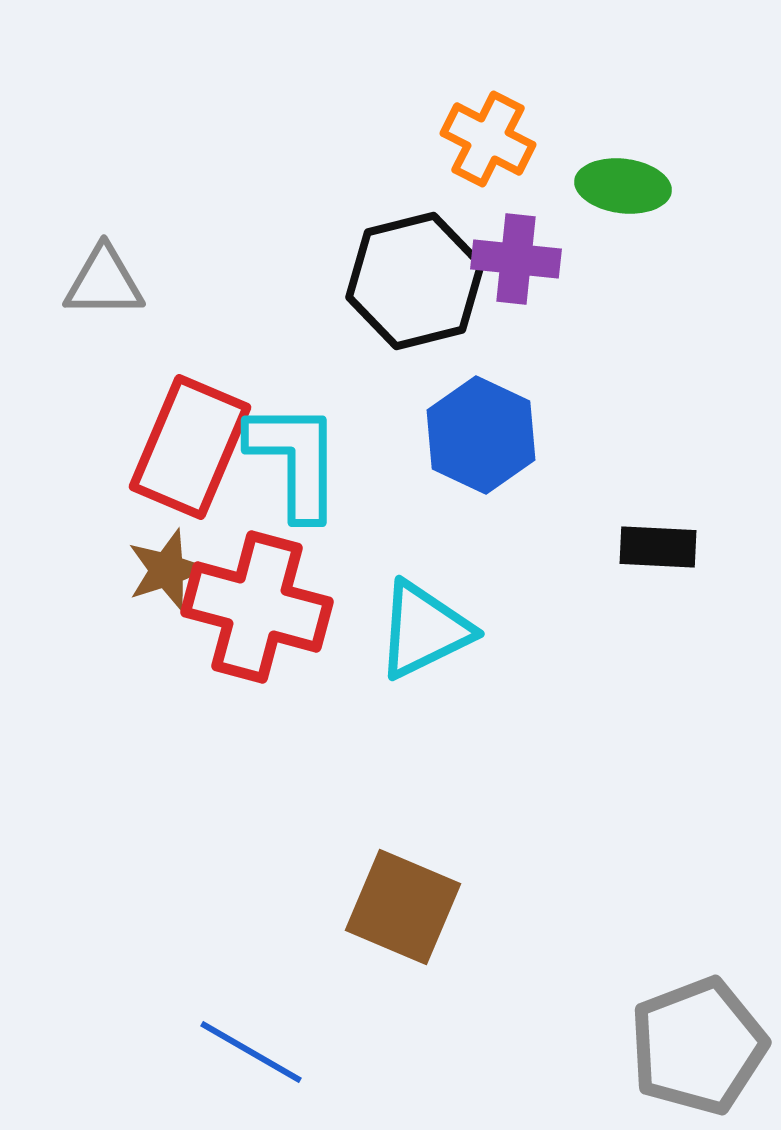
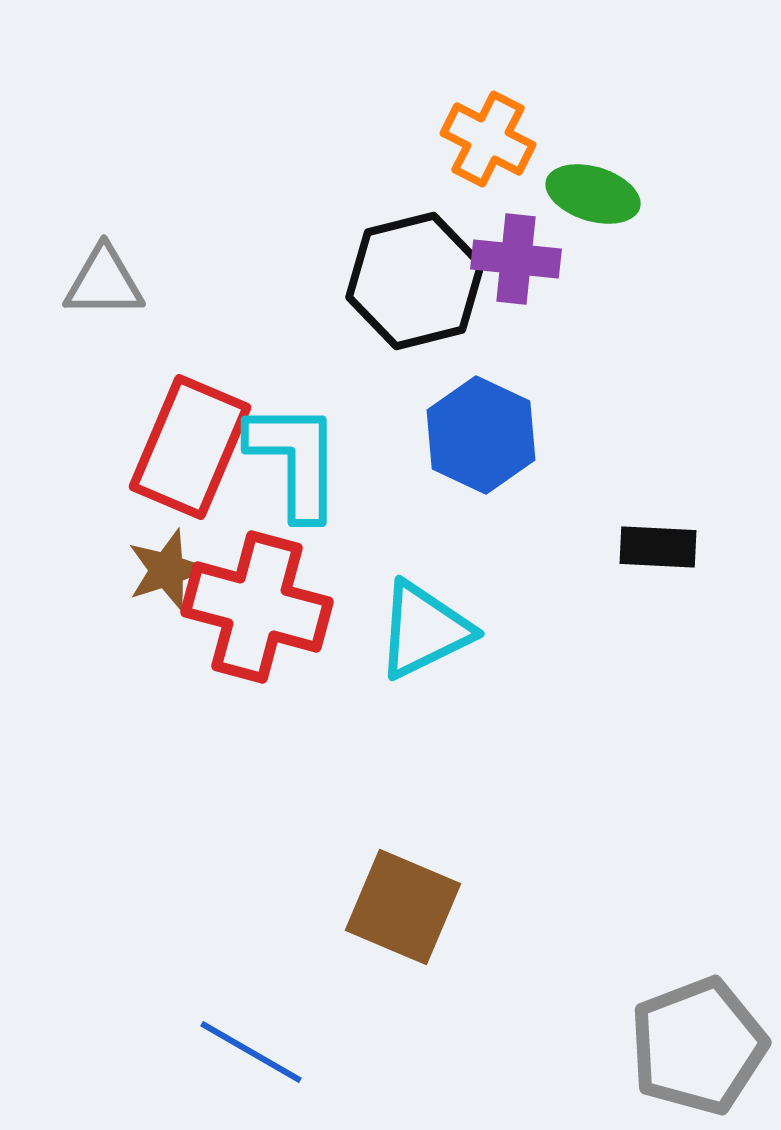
green ellipse: moved 30 px left, 8 px down; rotated 10 degrees clockwise
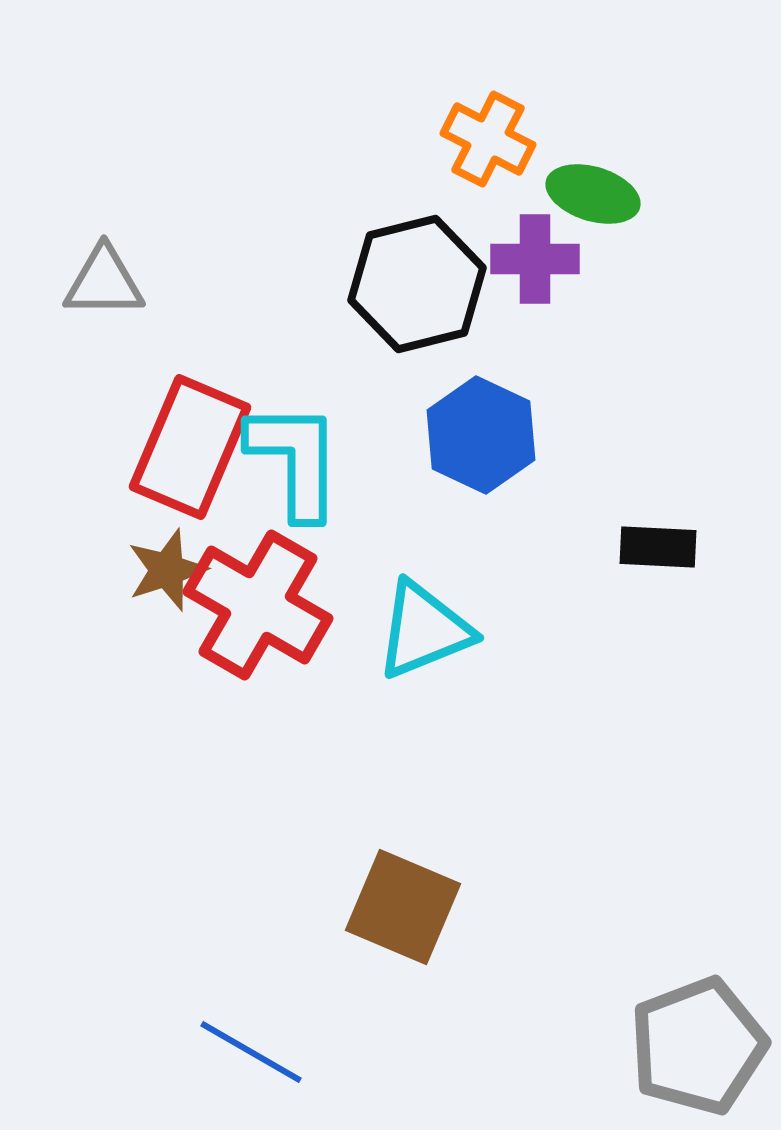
purple cross: moved 19 px right; rotated 6 degrees counterclockwise
black hexagon: moved 2 px right, 3 px down
red cross: moved 1 px right, 2 px up; rotated 15 degrees clockwise
cyan triangle: rotated 4 degrees clockwise
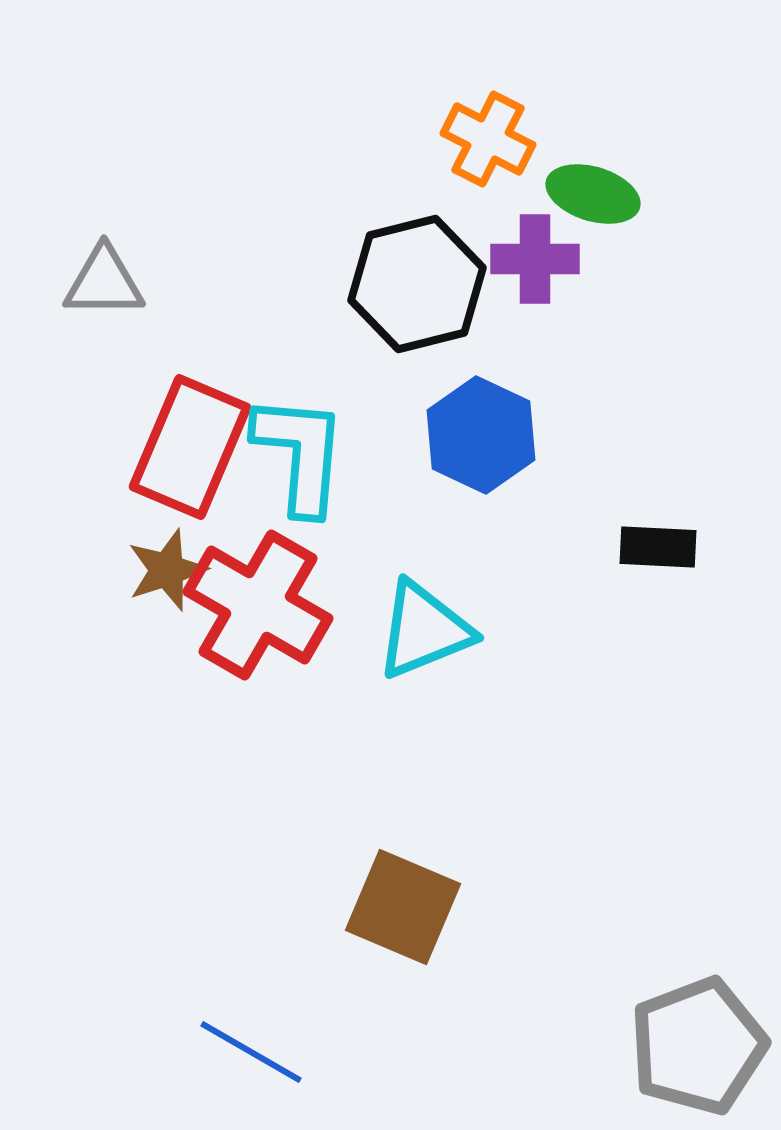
cyan L-shape: moved 5 px right, 6 px up; rotated 5 degrees clockwise
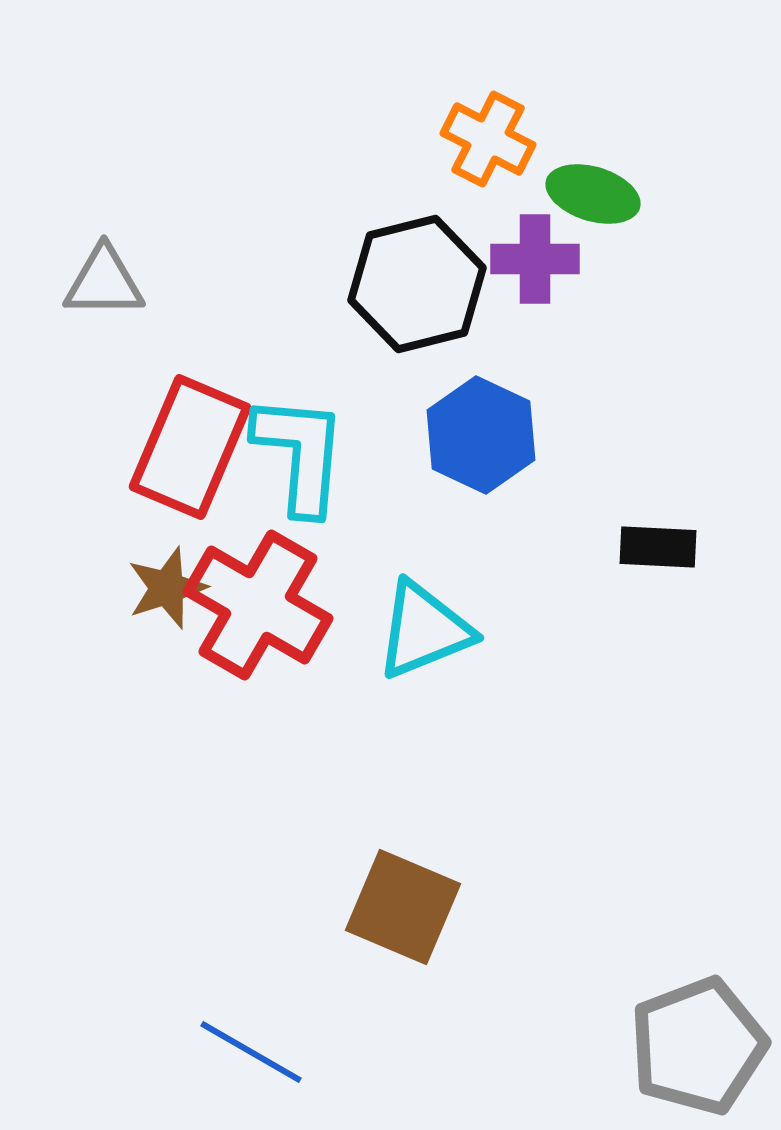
brown star: moved 18 px down
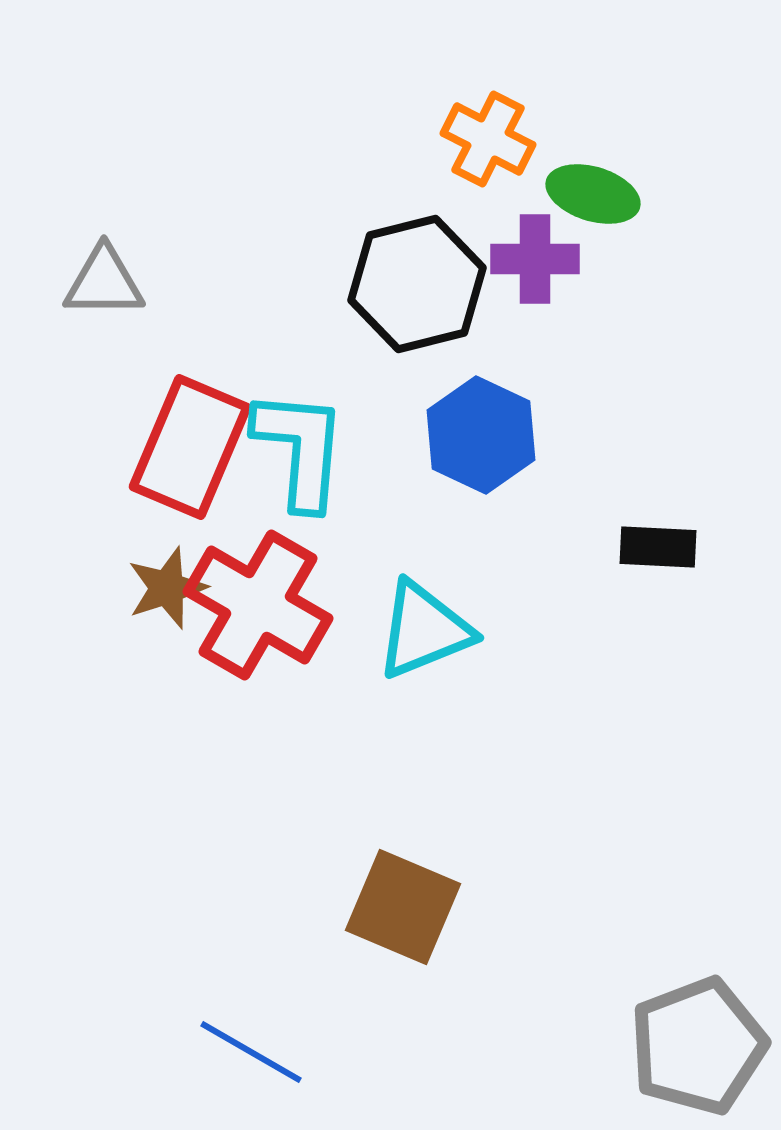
cyan L-shape: moved 5 px up
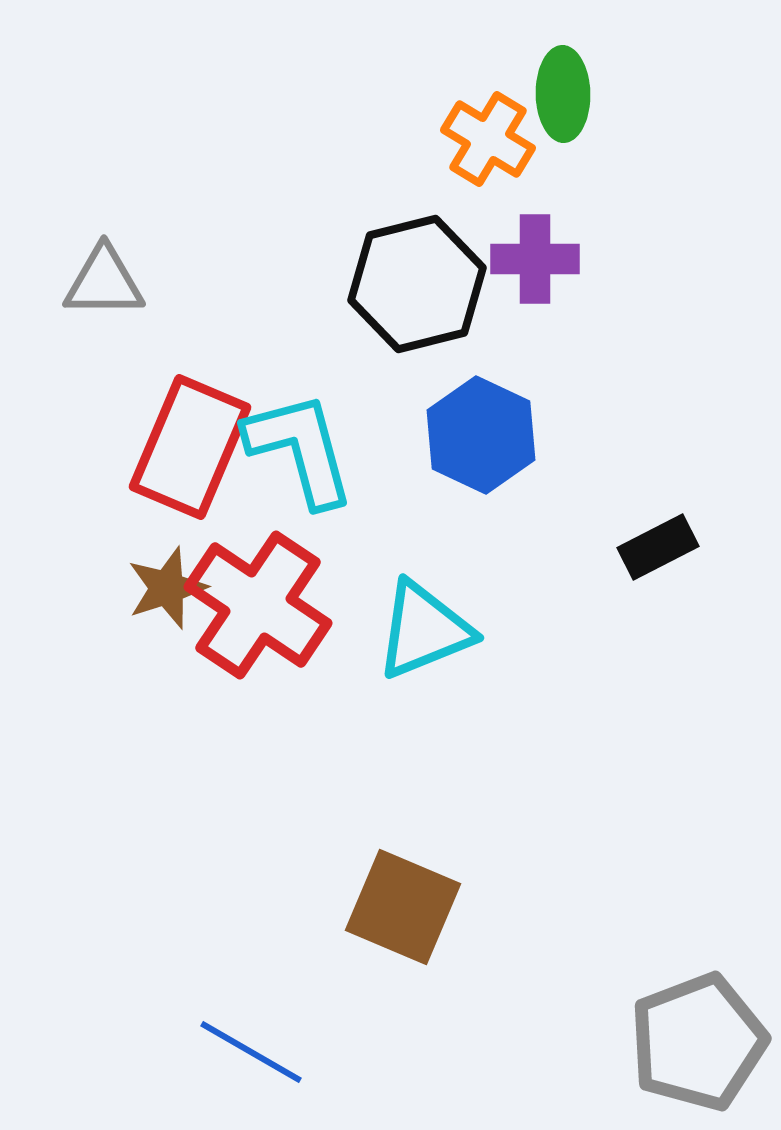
orange cross: rotated 4 degrees clockwise
green ellipse: moved 30 px left, 100 px up; rotated 72 degrees clockwise
cyan L-shape: rotated 20 degrees counterclockwise
black rectangle: rotated 30 degrees counterclockwise
red cross: rotated 4 degrees clockwise
gray pentagon: moved 4 px up
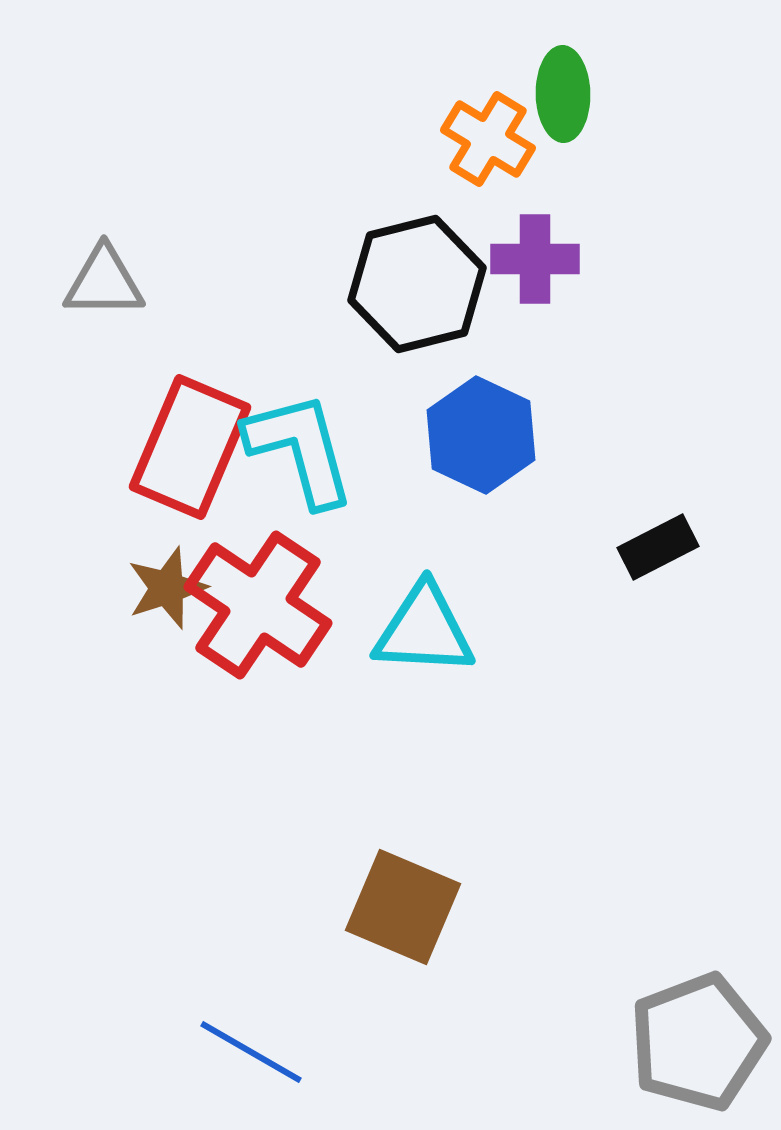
cyan triangle: rotated 25 degrees clockwise
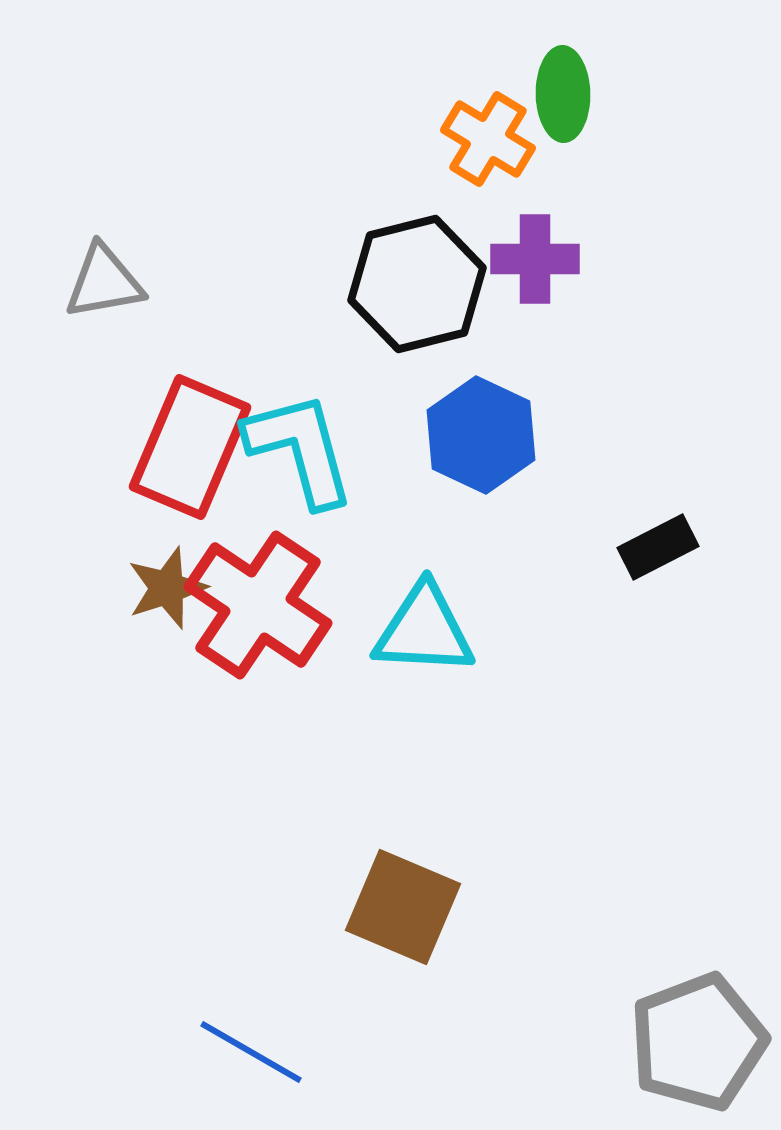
gray triangle: rotated 10 degrees counterclockwise
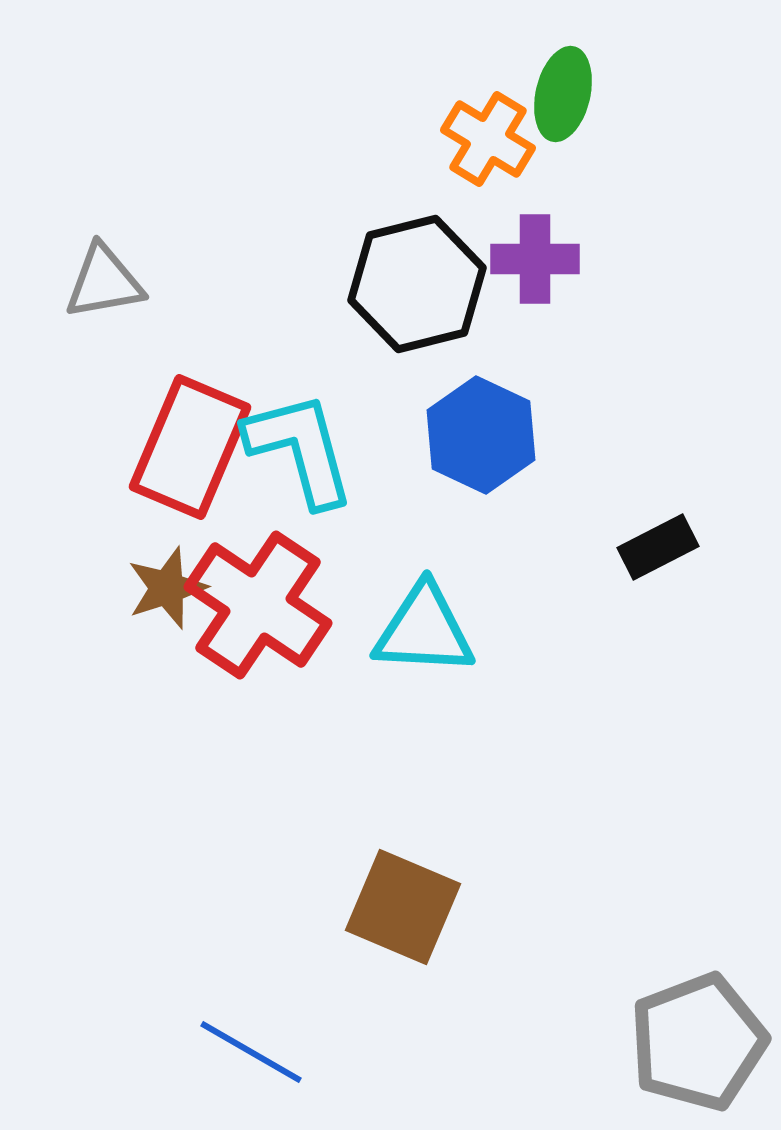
green ellipse: rotated 14 degrees clockwise
